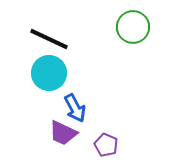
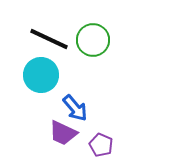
green circle: moved 40 px left, 13 px down
cyan circle: moved 8 px left, 2 px down
blue arrow: rotated 12 degrees counterclockwise
purple pentagon: moved 5 px left
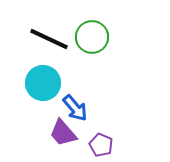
green circle: moved 1 px left, 3 px up
cyan circle: moved 2 px right, 8 px down
purple trapezoid: rotated 24 degrees clockwise
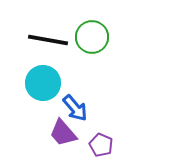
black line: moved 1 px left, 1 px down; rotated 15 degrees counterclockwise
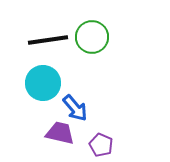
black line: rotated 18 degrees counterclockwise
purple trapezoid: moved 3 px left; rotated 144 degrees clockwise
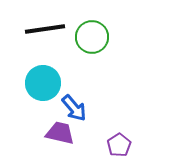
black line: moved 3 px left, 11 px up
blue arrow: moved 1 px left
purple pentagon: moved 18 px right; rotated 15 degrees clockwise
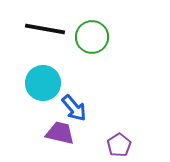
black line: rotated 18 degrees clockwise
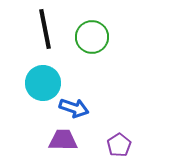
black line: rotated 69 degrees clockwise
blue arrow: rotated 32 degrees counterclockwise
purple trapezoid: moved 3 px right, 7 px down; rotated 12 degrees counterclockwise
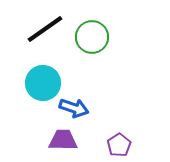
black line: rotated 66 degrees clockwise
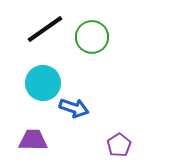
purple trapezoid: moved 30 px left
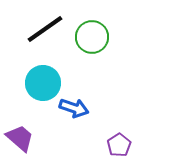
purple trapezoid: moved 13 px left, 2 px up; rotated 40 degrees clockwise
